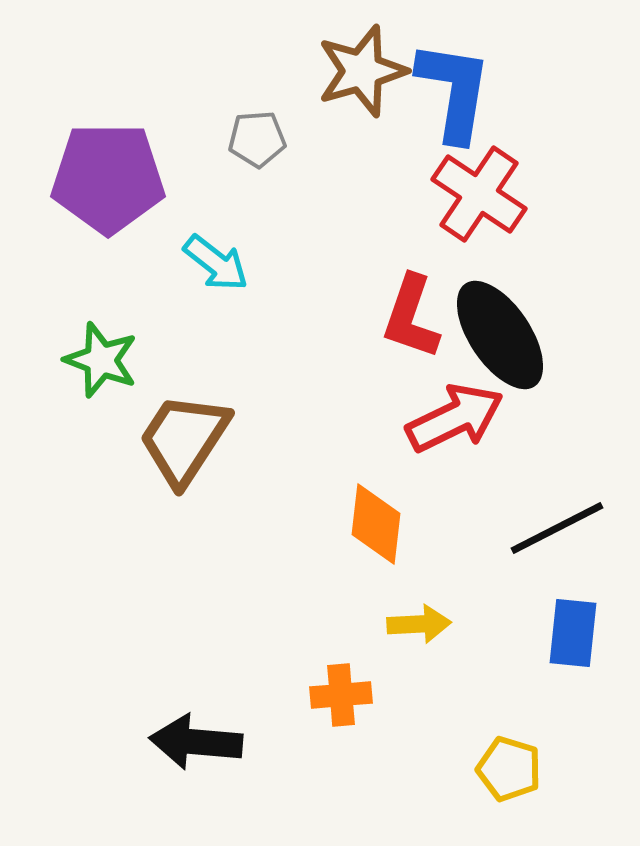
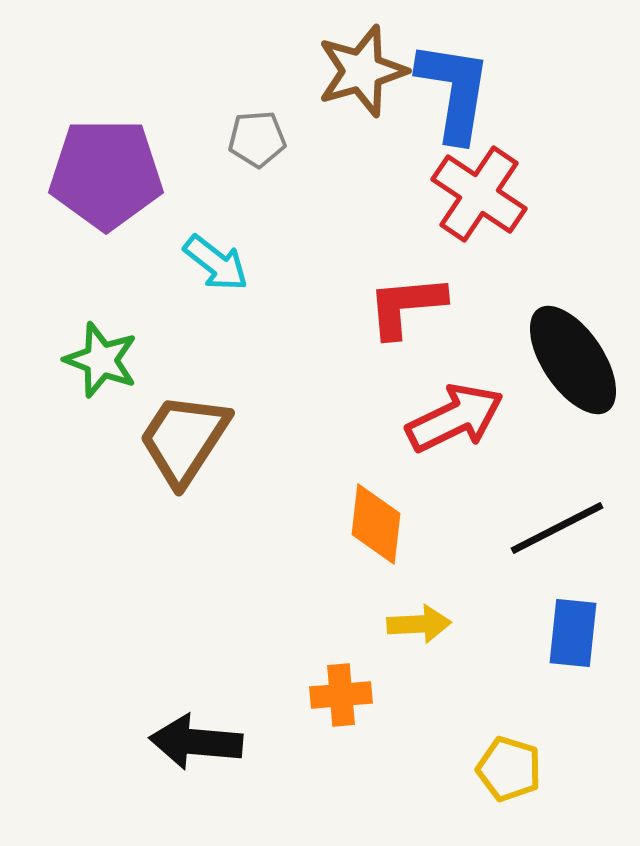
purple pentagon: moved 2 px left, 4 px up
red L-shape: moved 5 px left, 11 px up; rotated 66 degrees clockwise
black ellipse: moved 73 px right, 25 px down
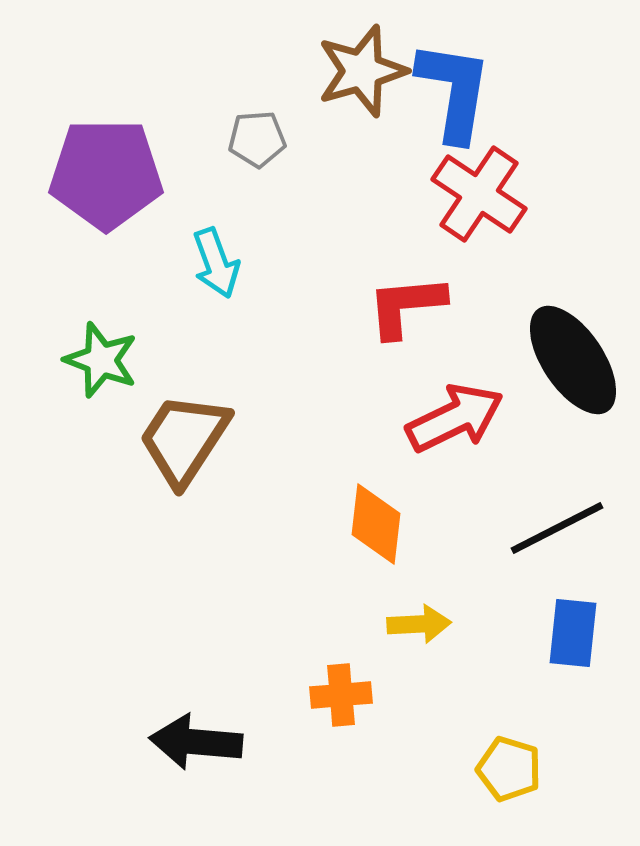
cyan arrow: rotated 32 degrees clockwise
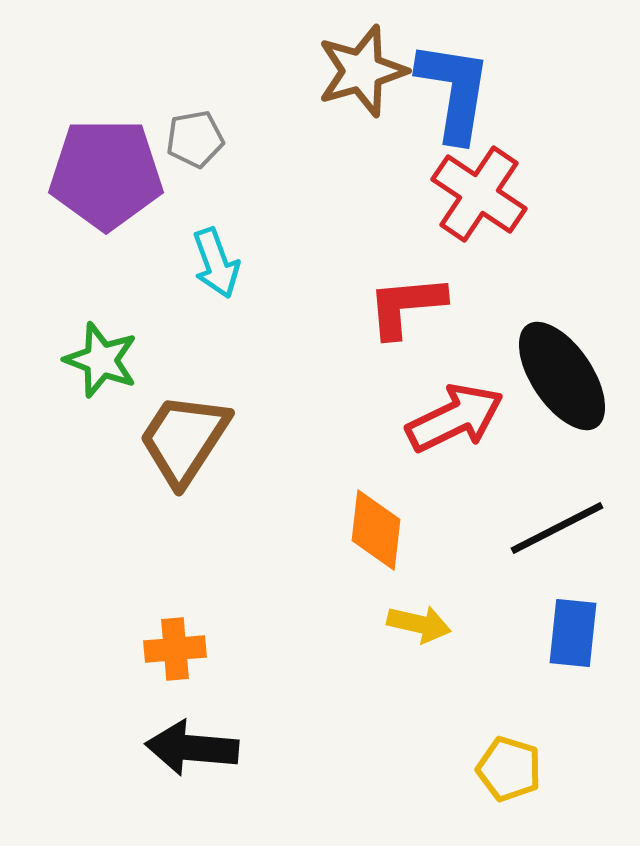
gray pentagon: moved 62 px left; rotated 6 degrees counterclockwise
black ellipse: moved 11 px left, 16 px down
orange diamond: moved 6 px down
yellow arrow: rotated 16 degrees clockwise
orange cross: moved 166 px left, 46 px up
black arrow: moved 4 px left, 6 px down
